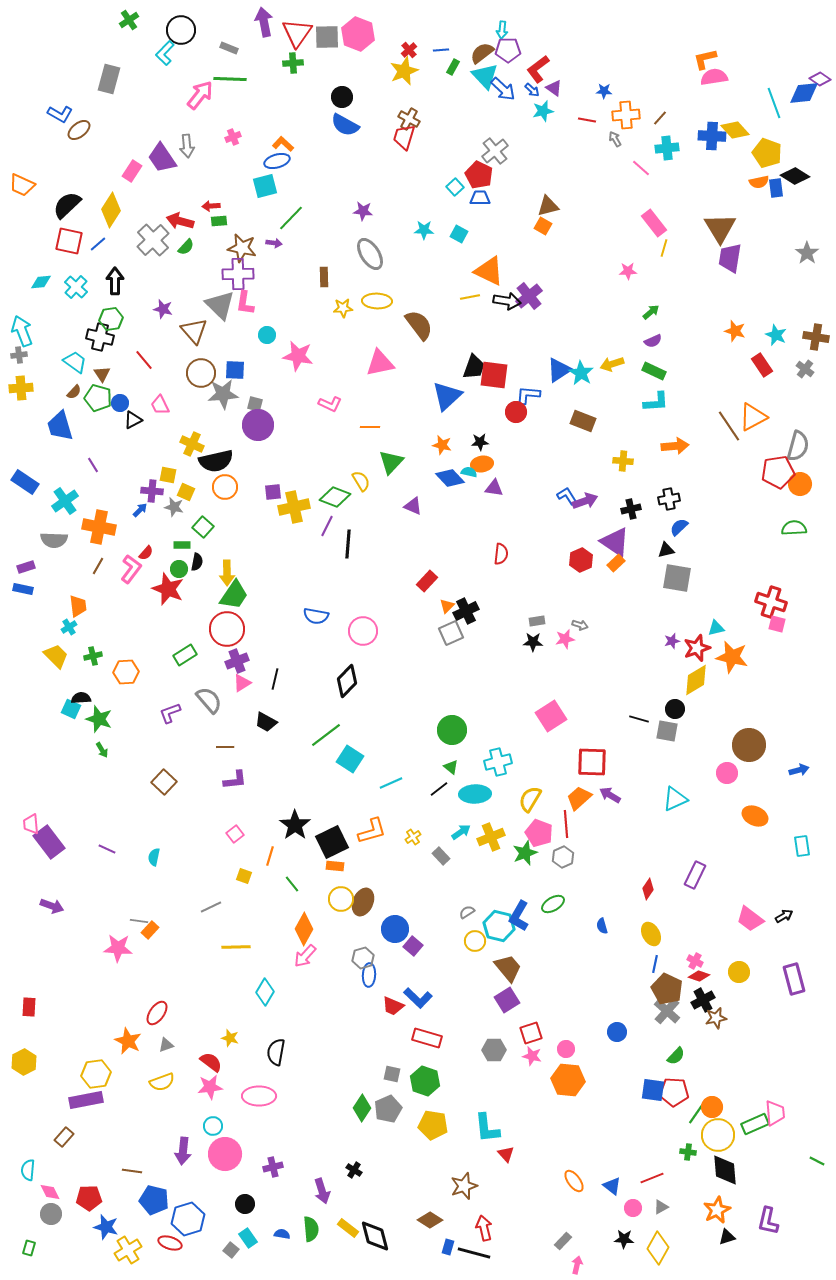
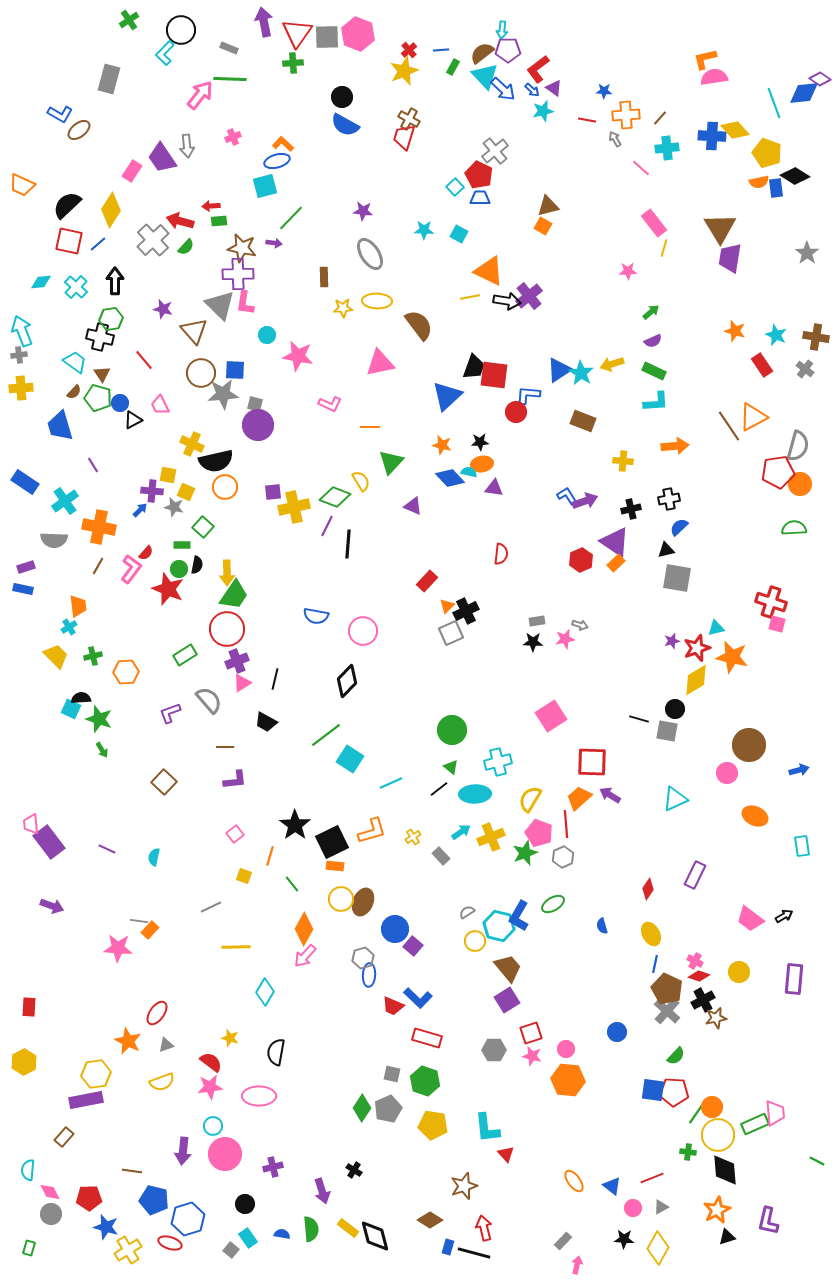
black semicircle at (197, 562): moved 3 px down
purple rectangle at (794, 979): rotated 20 degrees clockwise
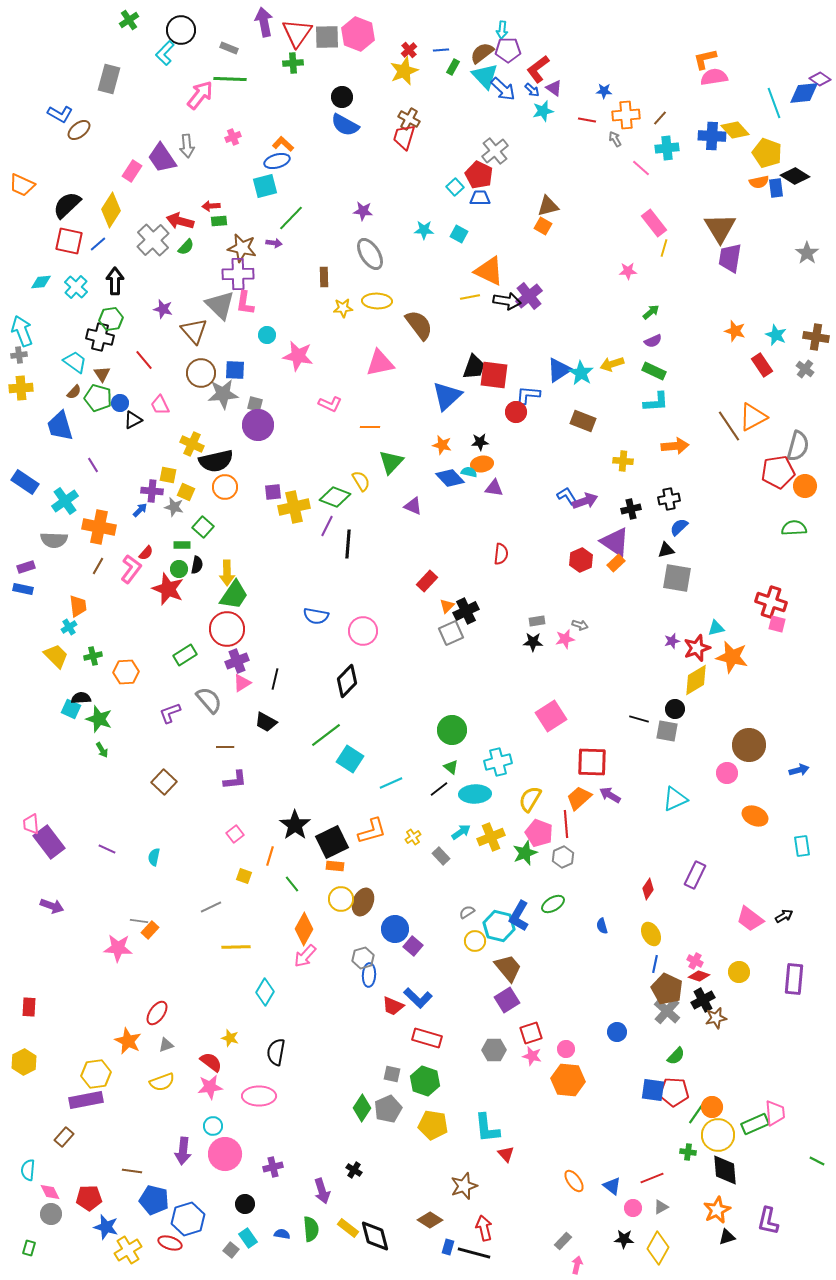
orange circle at (800, 484): moved 5 px right, 2 px down
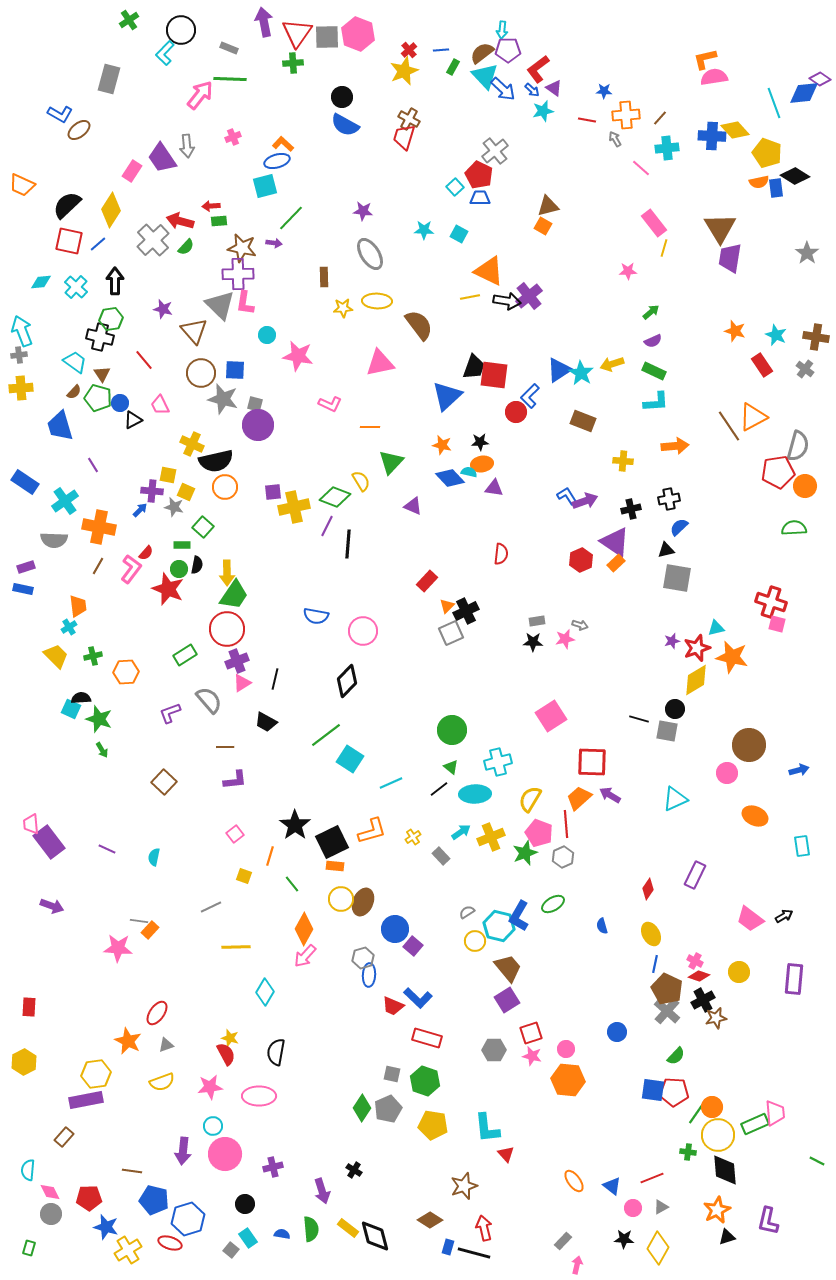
gray star at (223, 394): moved 5 px down; rotated 20 degrees clockwise
blue L-shape at (528, 395): moved 2 px right, 1 px down; rotated 50 degrees counterclockwise
red semicircle at (211, 1062): moved 15 px right, 8 px up; rotated 25 degrees clockwise
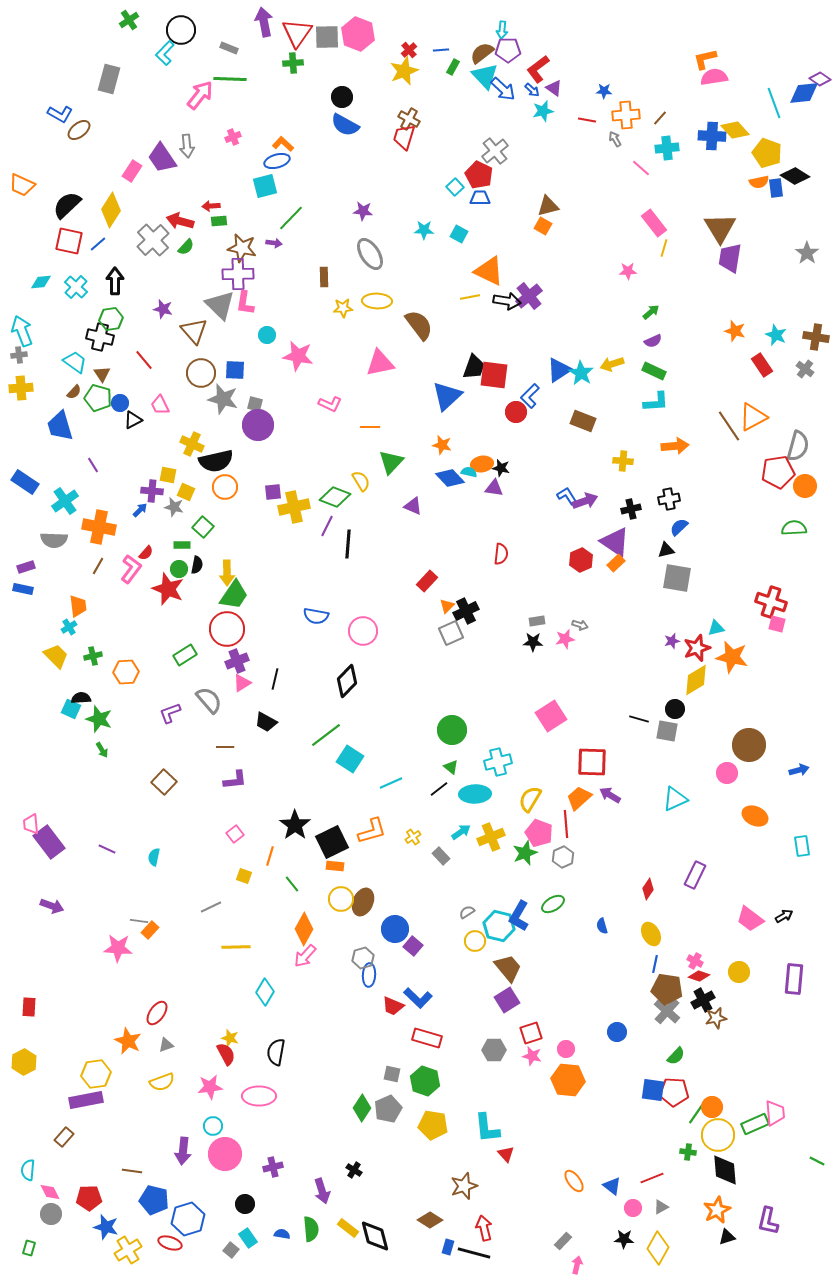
black star at (480, 442): moved 21 px right, 26 px down; rotated 18 degrees clockwise
brown pentagon at (667, 989): rotated 16 degrees counterclockwise
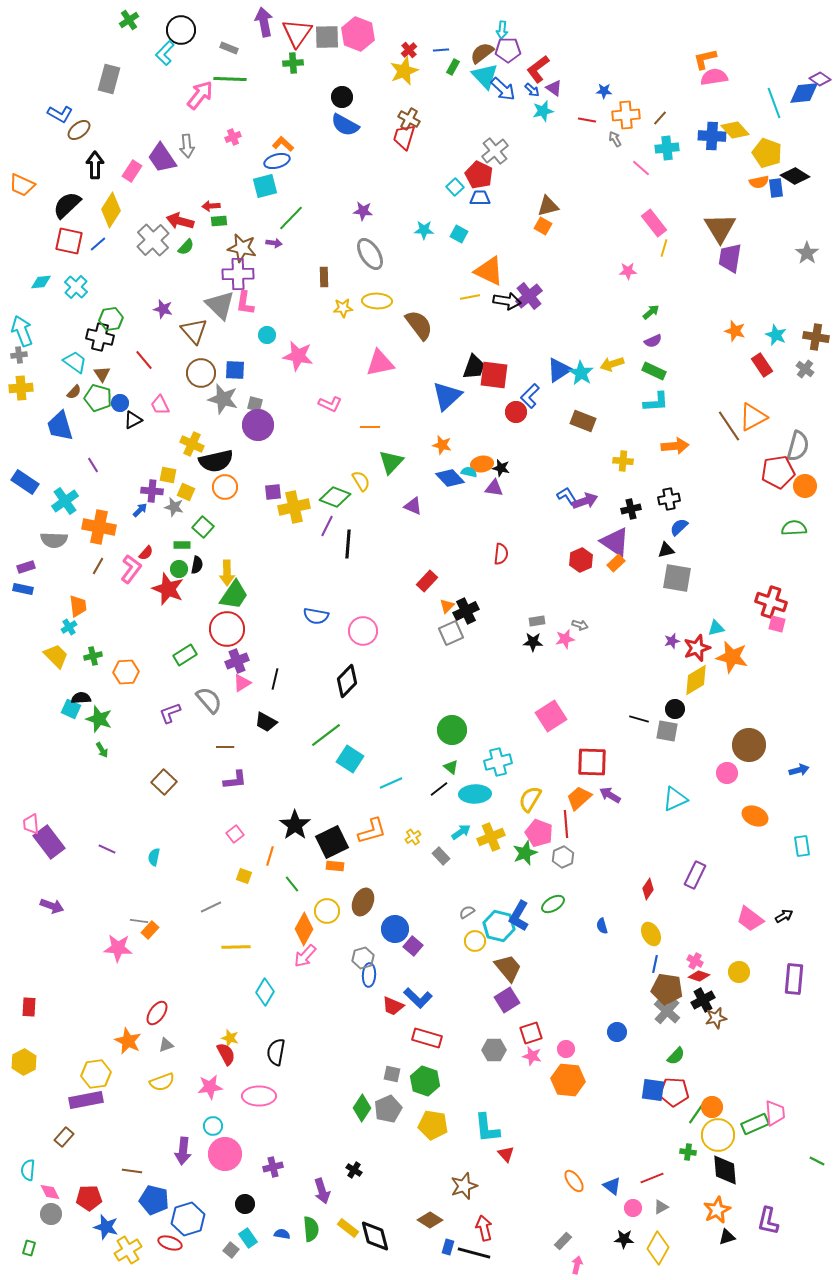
black arrow at (115, 281): moved 20 px left, 116 px up
yellow circle at (341, 899): moved 14 px left, 12 px down
